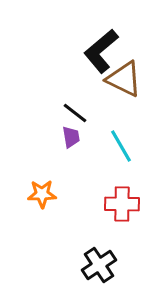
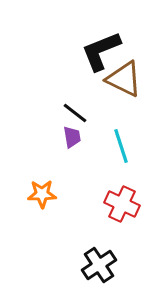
black L-shape: rotated 18 degrees clockwise
purple trapezoid: moved 1 px right
cyan line: rotated 12 degrees clockwise
red cross: rotated 24 degrees clockwise
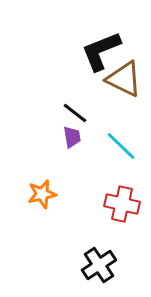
cyan line: rotated 28 degrees counterclockwise
orange star: rotated 12 degrees counterclockwise
red cross: rotated 12 degrees counterclockwise
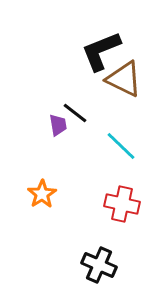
purple trapezoid: moved 14 px left, 12 px up
orange star: rotated 20 degrees counterclockwise
black cross: rotated 32 degrees counterclockwise
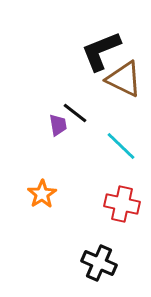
black cross: moved 2 px up
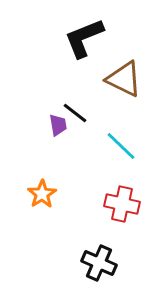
black L-shape: moved 17 px left, 13 px up
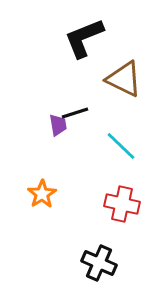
black line: rotated 56 degrees counterclockwise
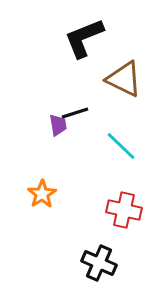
red cross: moved 2 px right, 6 px down
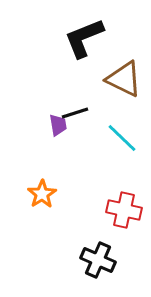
cyan line: moved 1 px right, 8 px up
black cross: moved 1 px left, 3 px up
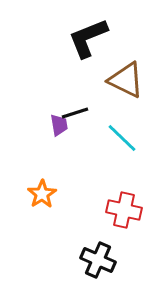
black L-shape: moved 4 px right
brown triangle: moved 2 px right, 1 px down
purple trapezoid: moved 1 px right
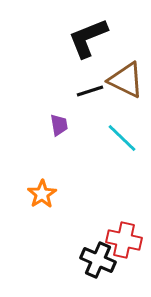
black line: moved 15 px right, 22 px up
red cross: moved 30 px down
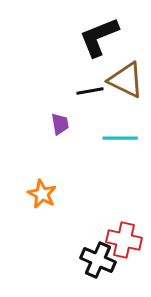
black L-shape: moved 11 px right, 1 px up
black line: rotated 8 degrees clockwise
purple trapezoid: moved 1 px right, 1 px up
cyan line: moved 2 px left; rotated 44 degrees counterclockwise
orange star: rotated 12 degrees counterclockwise
